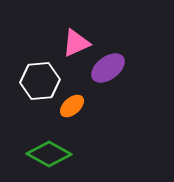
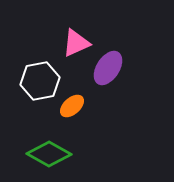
purple ellipse: rotated 20 degrees counterclockwise
white hexagon: rotated 6 degrees counterclockwise
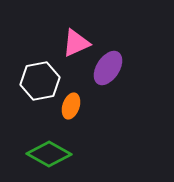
orange ellipse: moved 1 px left; rotated 30 degrees counterclockwise
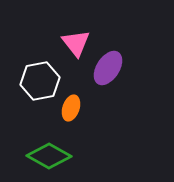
pink triangle: rotated 44 degrees counterclockwise
orange ellipse: moved 2 px down
green diamond: moved 2 px down
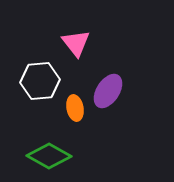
purple ellipse: moved 23 px down
white hexagon: rotated 6 degrees clockwise
orange ellipse: moved 4 px right; rotated 30 degrees counterclockwise
